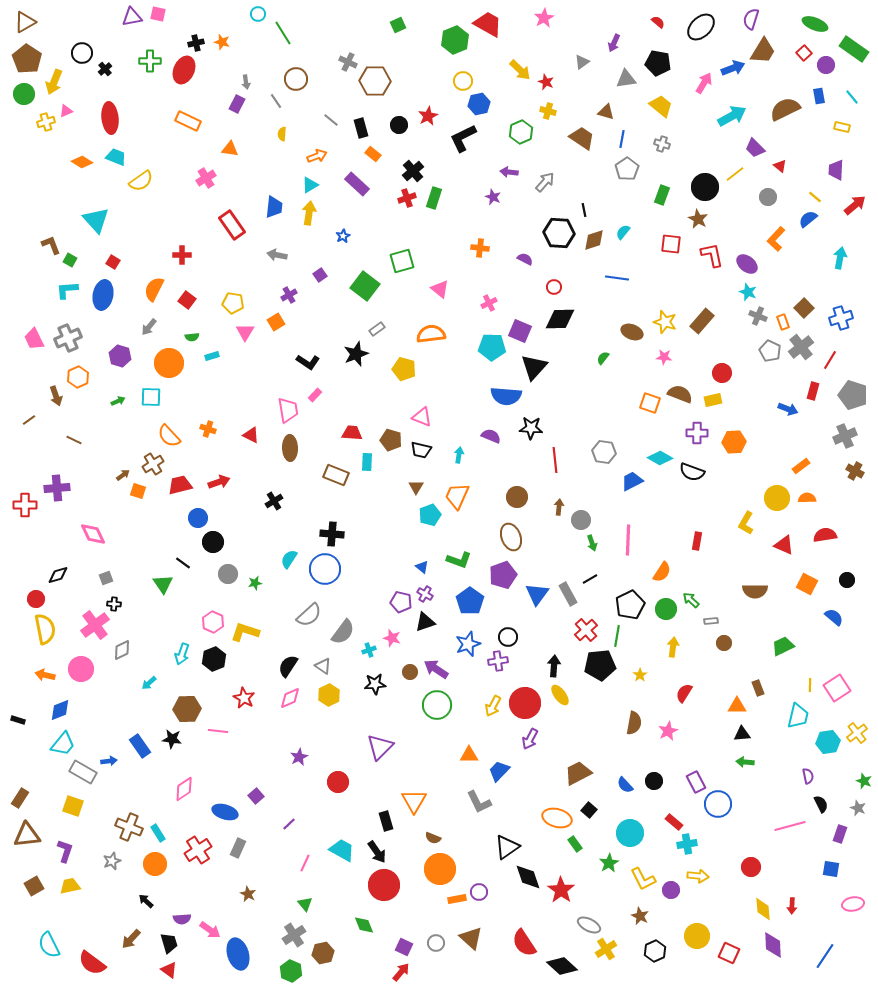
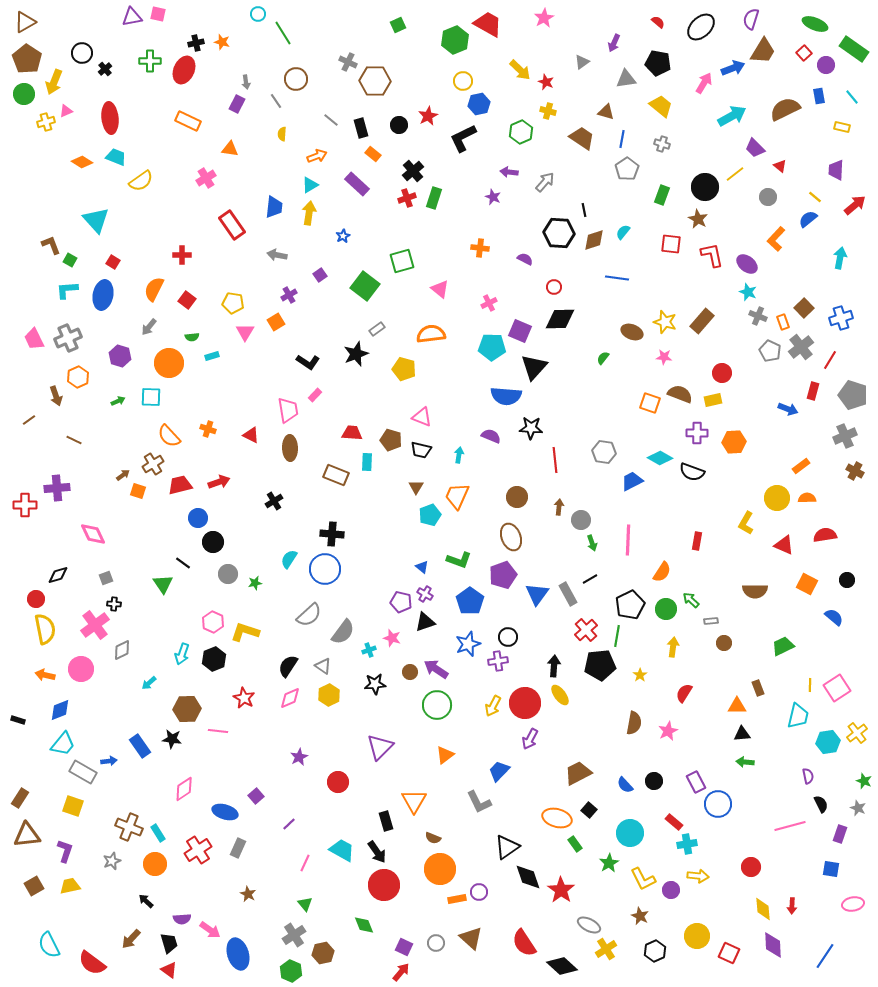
orange triangle at (469, 755): moved 24 px left; rotated 36 degrees counterclockwise
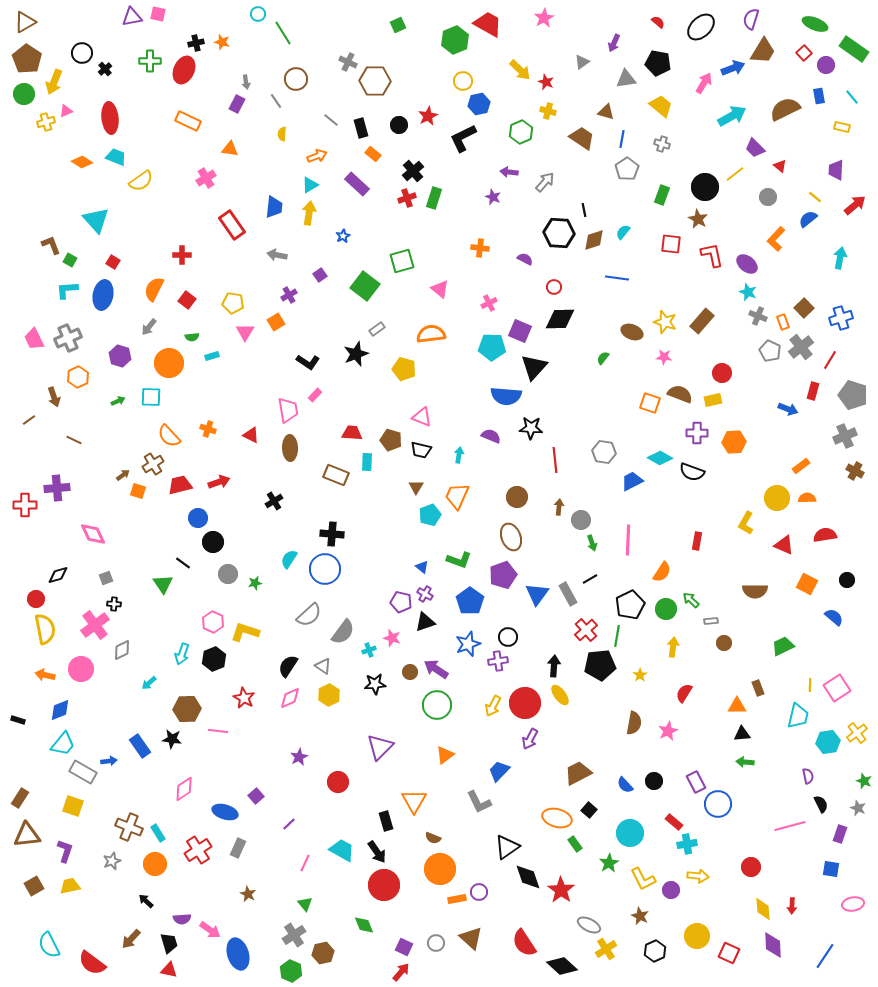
brown arrow at (56, 396): moved 2 px left, 1 px down
red triangle at (169, 970): rotated 24 degrees counterclockwise
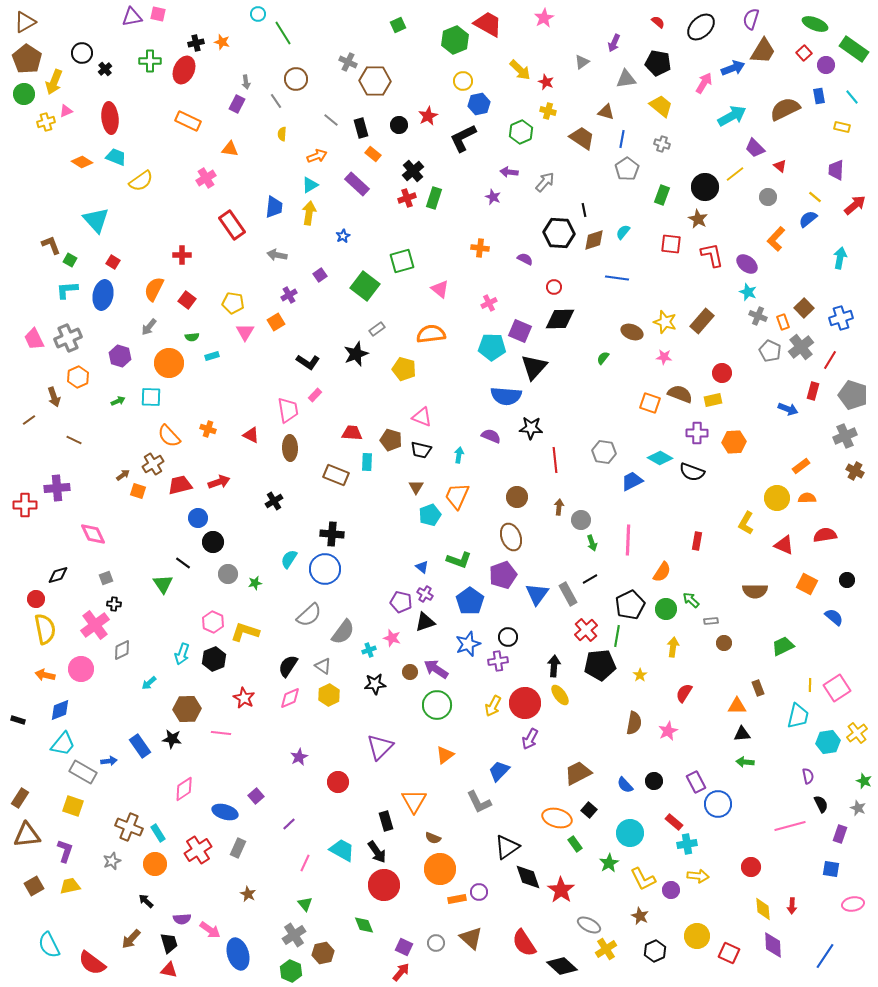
pink line at (218, 731): moved 3 px right, 2 px down
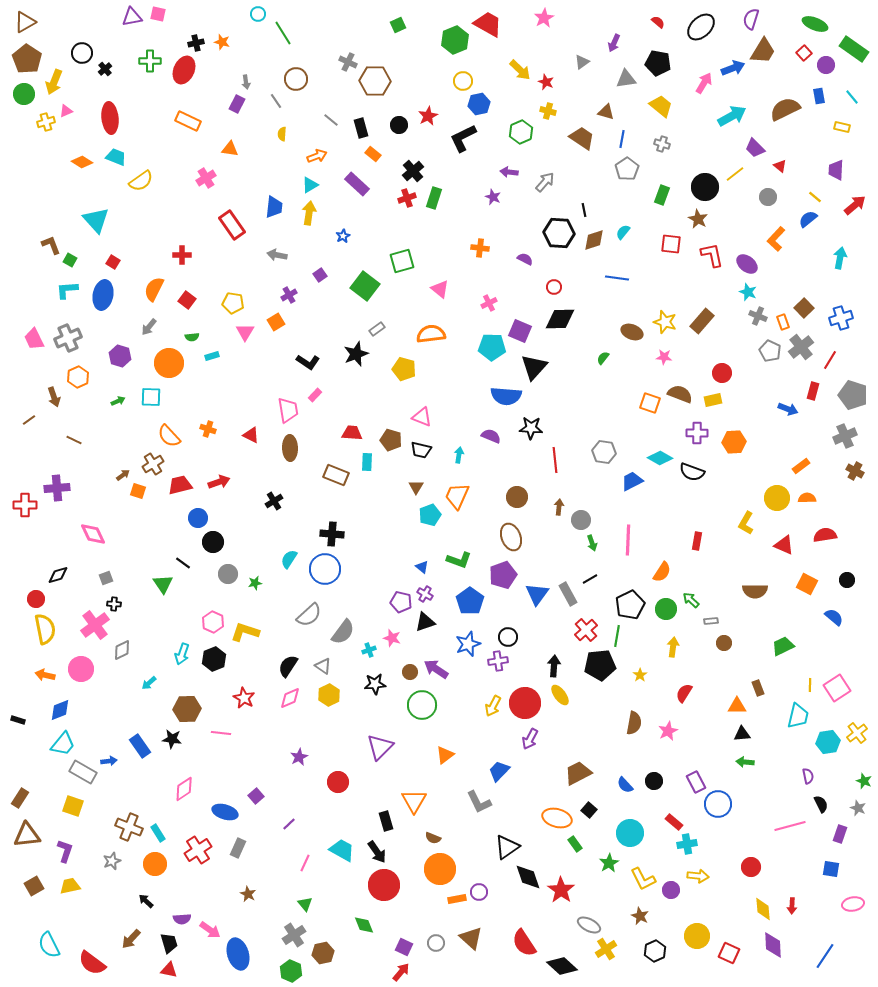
green circle at (437, 705): moved 15 px left
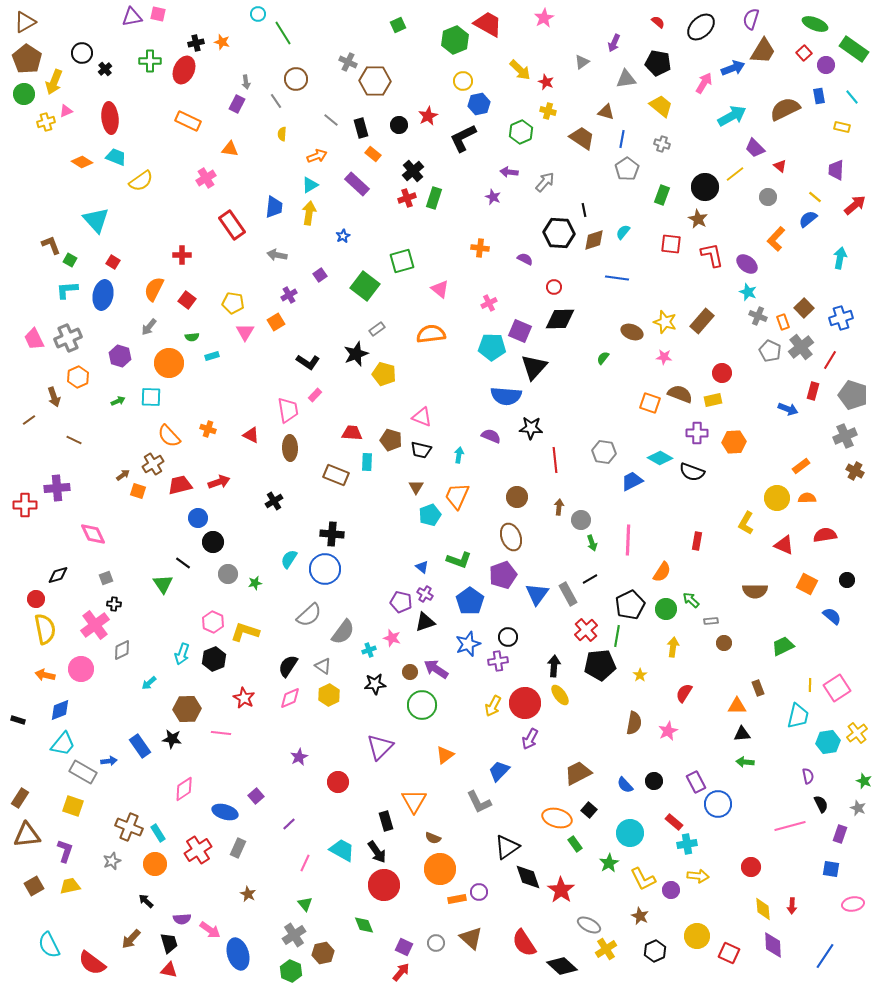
yellow pentagon at (404, 369): moved 20 px left, 5 px down
blue semicircle at (834, 617): moved 2 px left, 1 px up
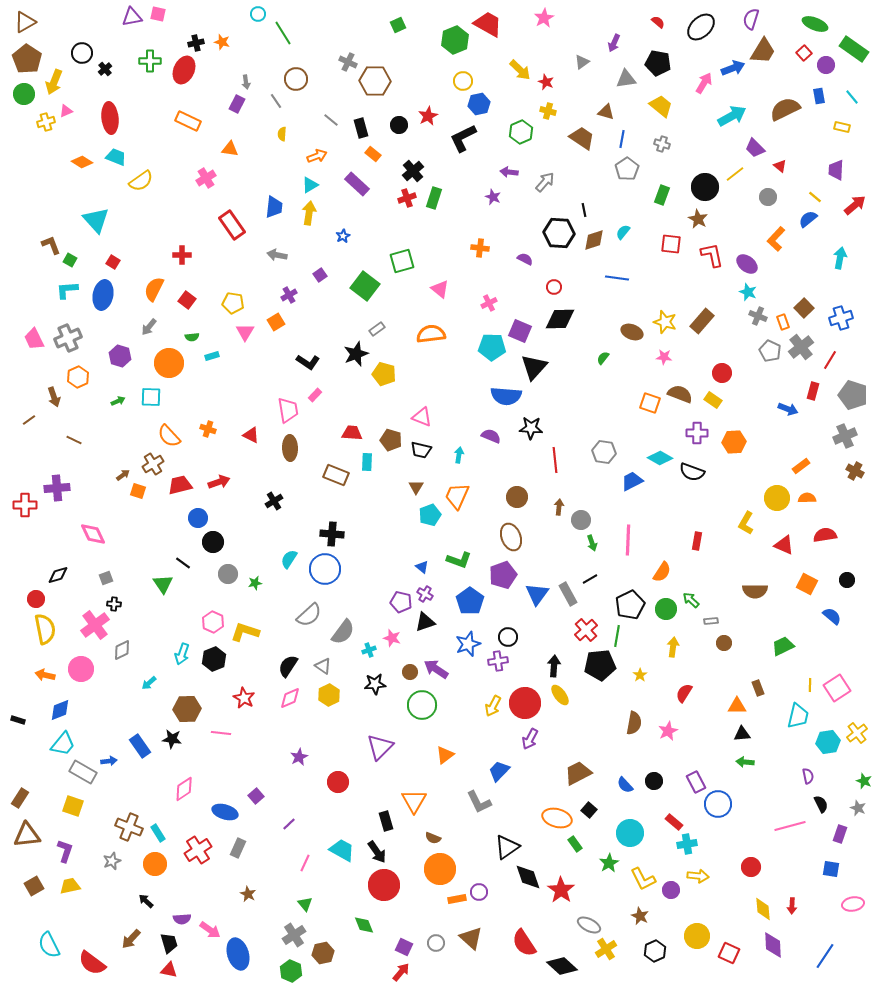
yellow rectangle at (713, 400): rotated 48 degrees clockwise
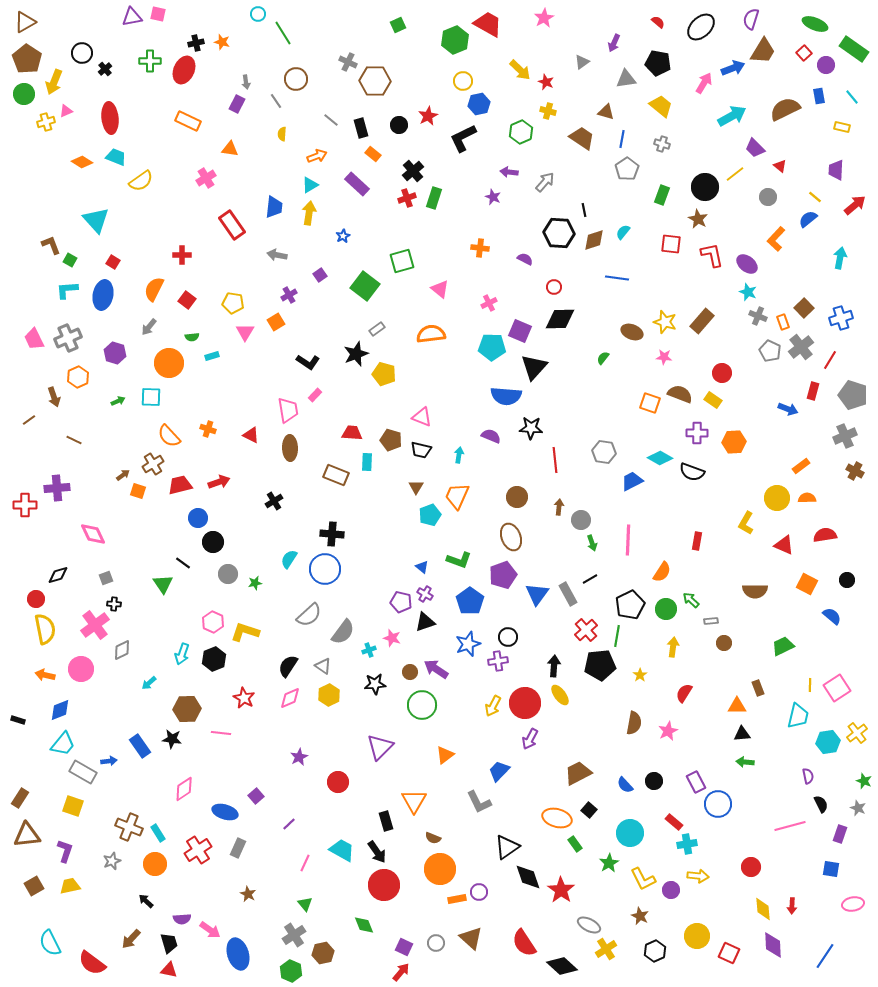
purple hexagon at (120, 356): moved 5 px left, 3 px up
cyan semicircle at (49, 945): moved 1 px right, 2 px up
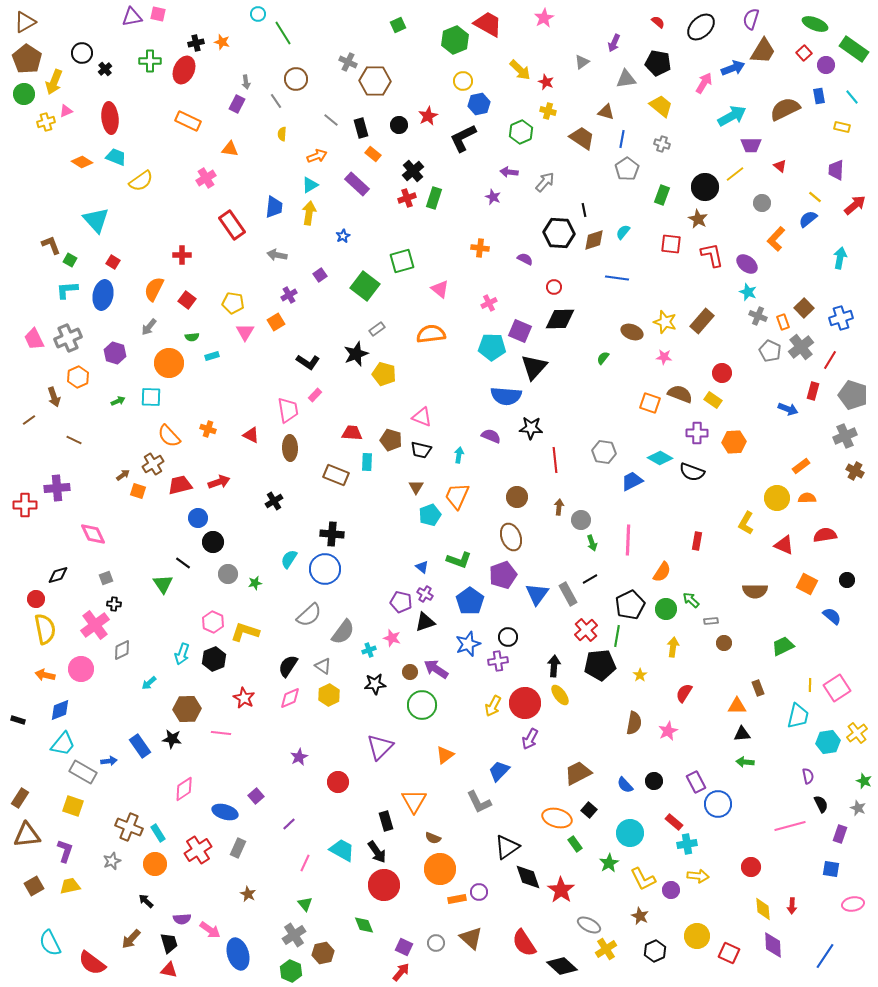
purple trapezoid at (755, 148): moved 4 px left, 3 px up; rotated 45 degrees counterclockwise
gray circle at (768, 197): moved 6 px left, 6 px down
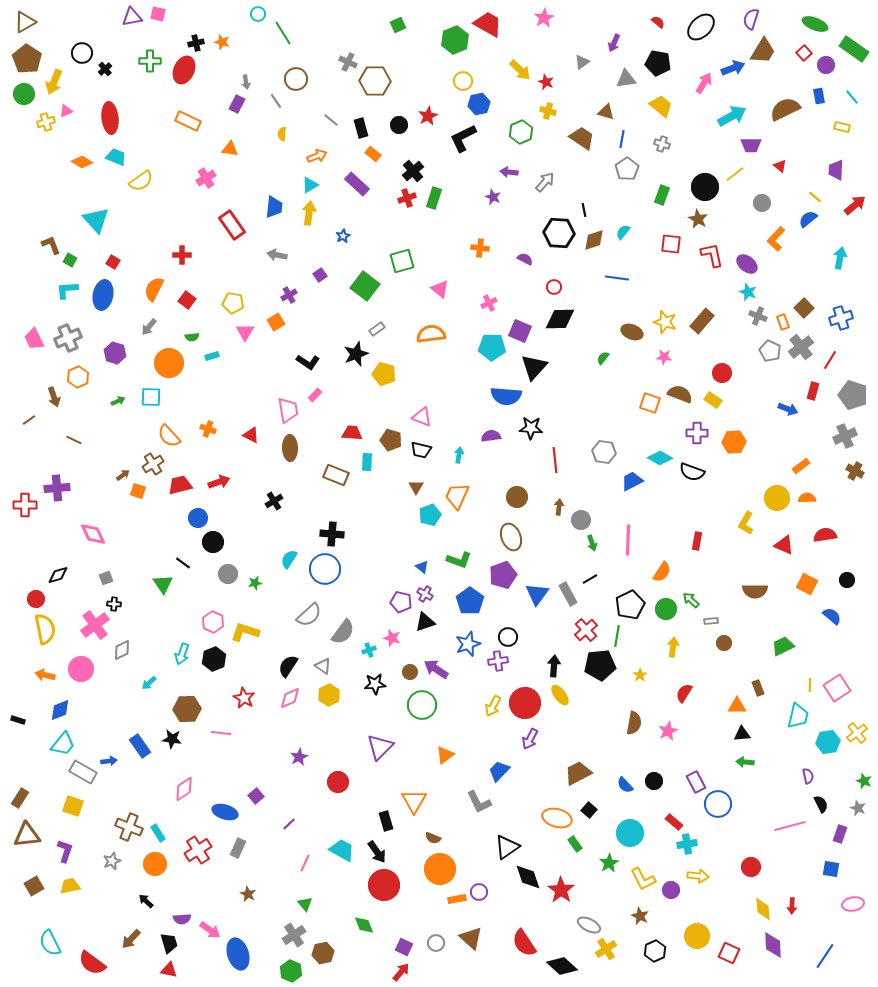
purple semicircle at (491, 436): rotated 30 degrees counterclockwise
